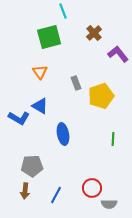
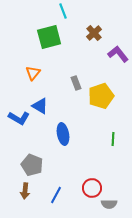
orange triangle: moved 7 px left, 1 px down; rotated 14 degrees clockwise
gray pentagon: moved 1 px up; rotated 25 degrees clockwise
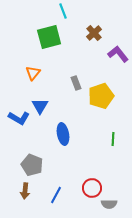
blue triangle: rotated 30 degrees clockwise
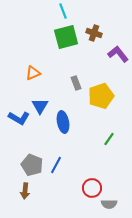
brown cross: rotated 28 degrees counterclockwise
green square: moved 17 px right
orange triangle: rotated 28 degrees clockwise
blue ellipse: moved 12 px up
green line: moved 4 px left; rotated 32 degrees clockwise
blue line: moved 30 px up
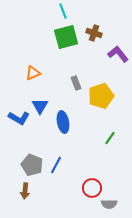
green line: moved 1 px right, 1 px up
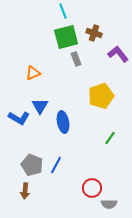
gray rectangle: moved 24 px up
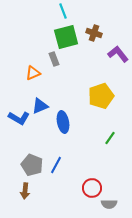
gray rectangle: moved 22 px left
blue triangle: rotated 36 degrees clockwise
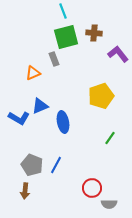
brown cross: rotated 14 degrees counterclockwise
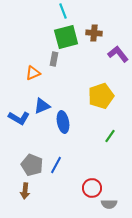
gray rectangle: rotated 32 degrees clockwise
blue triangle: moved 2 px right
green line: moved 2 px up
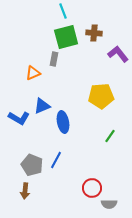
yellow pentagon: rotated 15 degrees clockwise
blue line: moved 5 px up
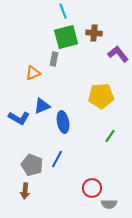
blue line: moved 1 px right, 1 px up
